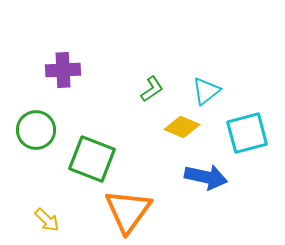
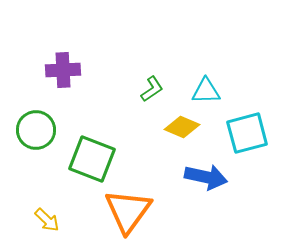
cyan triangle: rotated 36 degrees clockwise
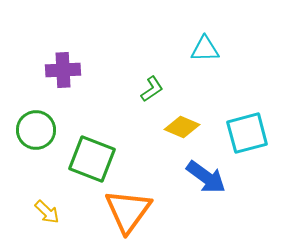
cyan triangle: moved 1 px left, 42 px up
blue arrow: rotated 24 degrees clockwise
yellow arrow: moved 8 px up
